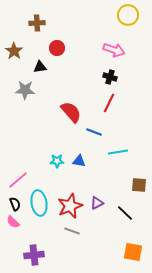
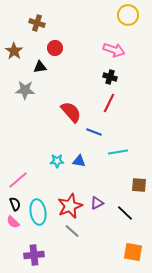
brown cross: rotated 21 degrees clockwise
red circle: moved 2 px left
cyan ellipse: moved 1 px left, 9 px down
gray line: rotated 21 degrees clockwise
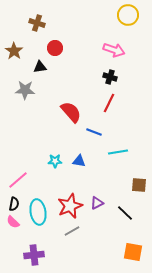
cyan star: moved 2 px left
black semicircle: moved 1 px left; rotated 32 degrees clockwise
gray line: rotated 70 degrees counterclockwise
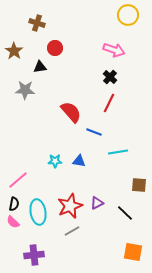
black cross: rotated 24 degrees clockwise
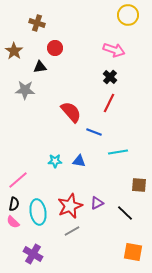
purple cross: moved 1 px left, 1 px up; rotated 36 degrees clockwise
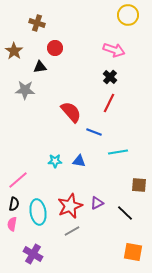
pink semicircle: moved 1 px left, 2 px down; rotated 56 degrees clockwise
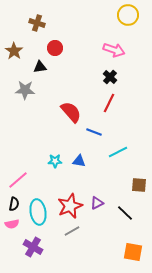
cyan line: rotated 18 degrees counterclockwise
pink semicircle: rotated 112 degrees counterclockwise
purple cross: moved 7 px up
